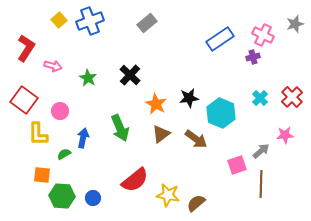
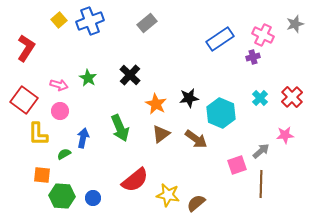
pink arrow: moved 6 px right, 19 px down
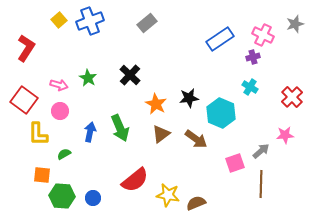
cyan cross: moved 10 px left, 11 px up; rotated 14 degrees counterclockwise
blue arrow: moved 7 px right, 6 px up
pink square: moved 2 px left, 2 px up
brown semicircle: rotated 18 degrees clockwise
